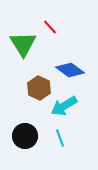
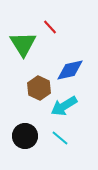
blue diamond: rotated 48 degrees counterclockwise
cyan line: rotated 30 degrees counterclockwise
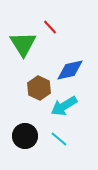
cyan line: moved 1 px left, 1 px down
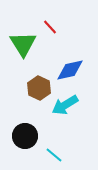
cyan arrow: moved 1 px right, 1 px up
cyan line: moved 5 px left, 16 px down
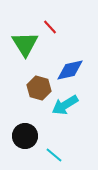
green triangle: moved 2 px right
brown hexagon: rotated 10 degrees counterclockwise
